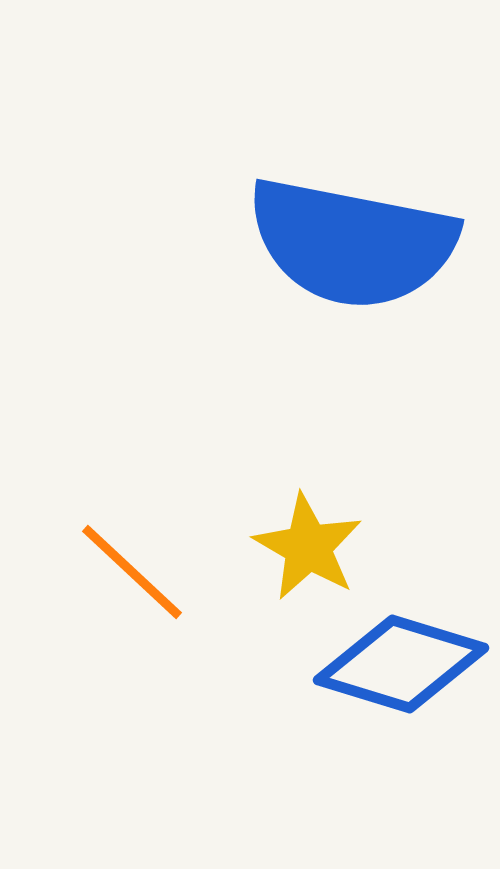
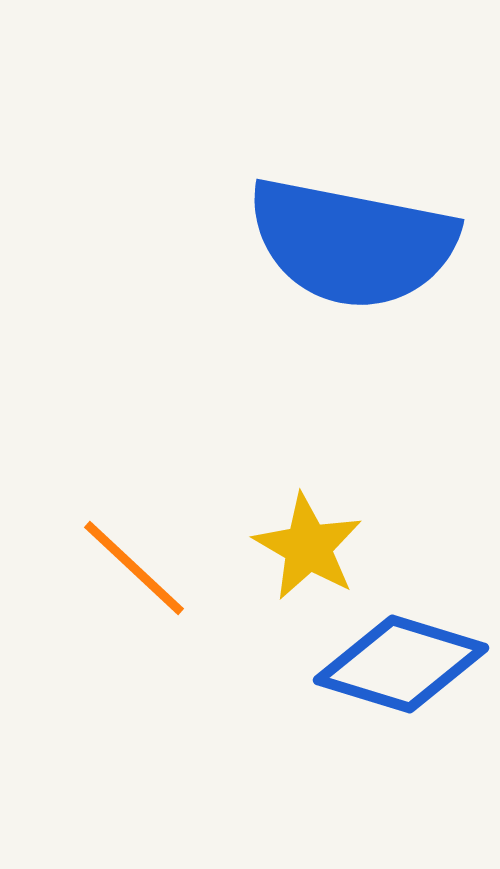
orange line: moved 2 px right, 4 px up
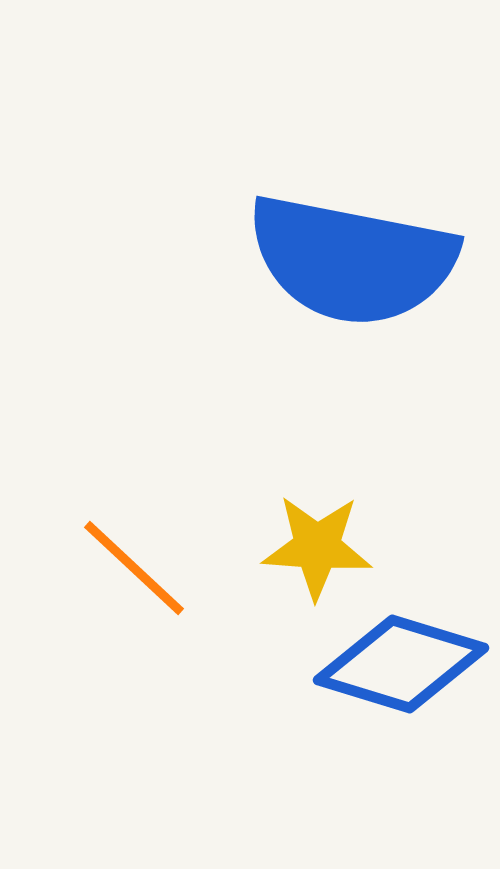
blue semicircle: moved 17 px down
yellow star: moved 9 px right; rotated 26 degrees counterclockwise
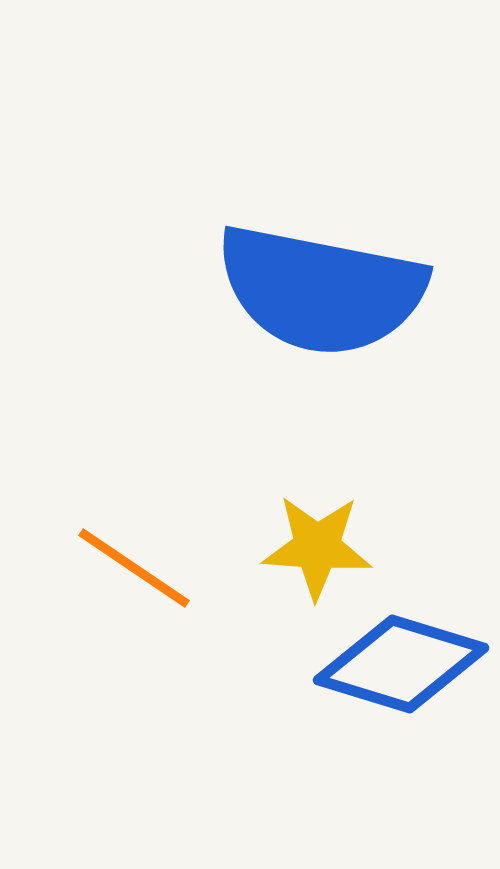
blue semicircle: moved 31 px left, 30 px down
orange line: rotated 9 degrees counterclockwise
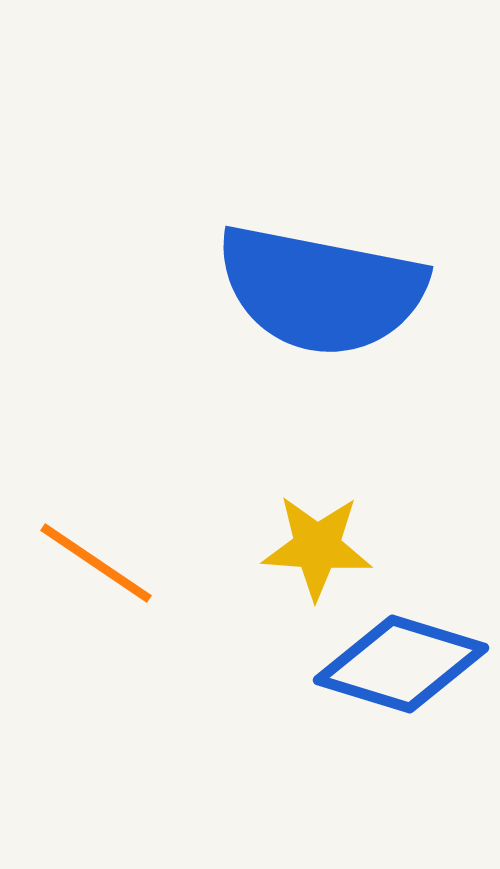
orange line: moved 38 px left, 5 px up
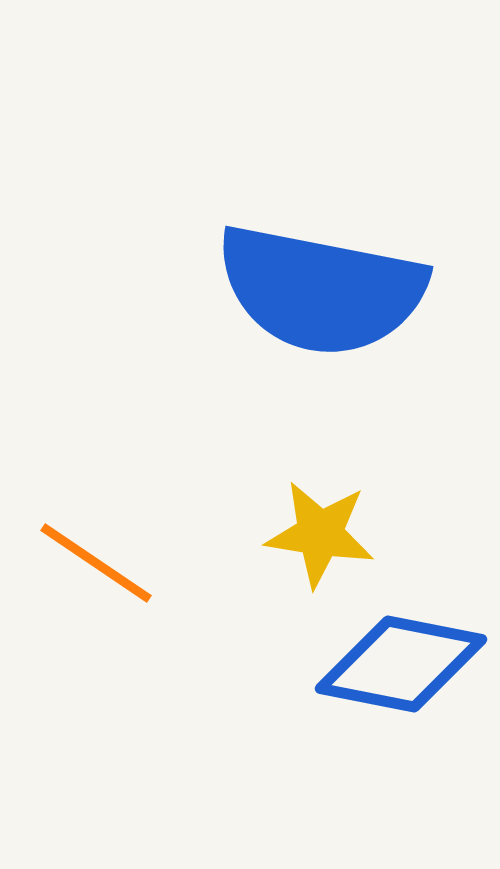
yellow star: moved 3 px right, 13 px up; rotated 5 degrees clockwise
blue diamond: rotated 6 degrees counterclockwise
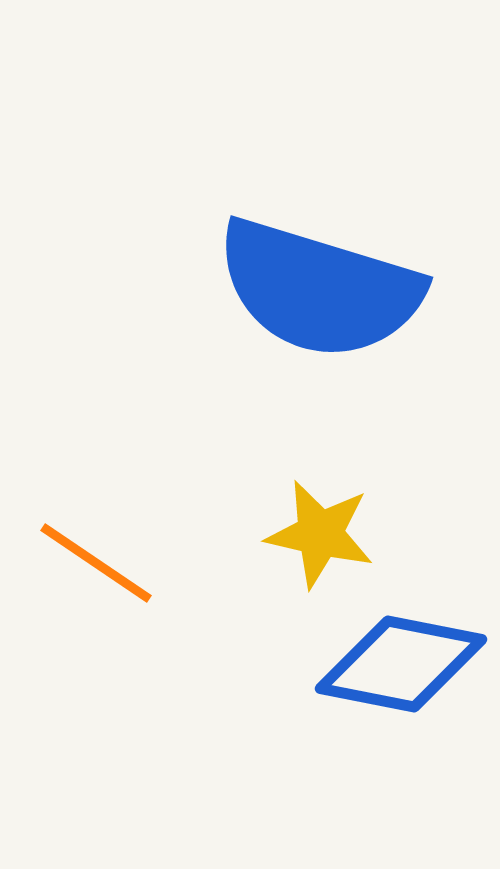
blue semicircle: moved 2 px left, 1 px up; rotated 6 degrees clockwise
yellow star: rotated 4 degrees clockwise
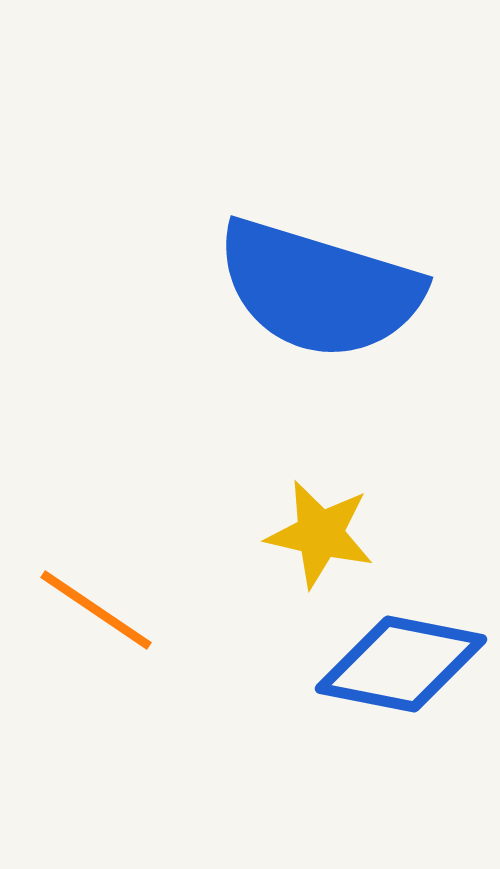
orange line: moved 47 px down
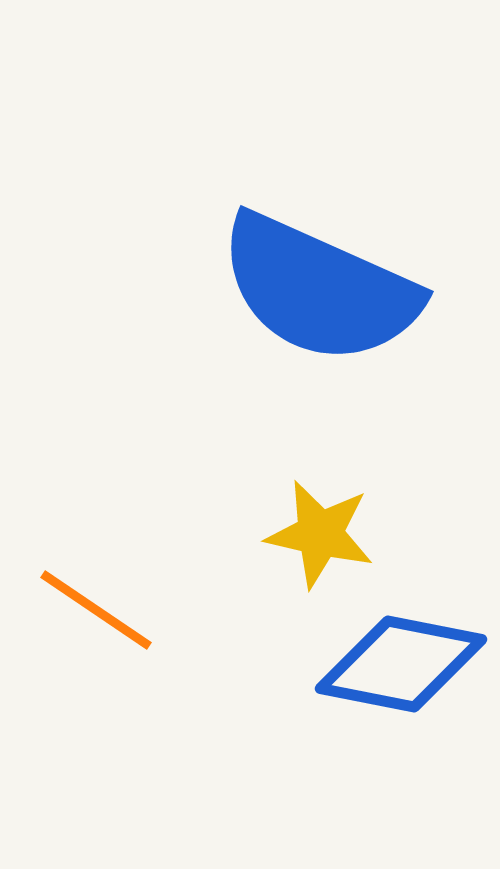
blue semicircle: rotated 7 degrees clockwise
